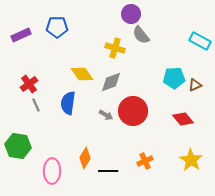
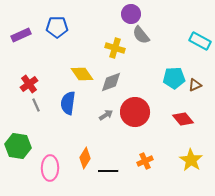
red circle: moved 2 px right, 1 px down
gray arrow: rotated 64 degrees counterclockwise
pink ellipse: moved 2 px left, 3 px up
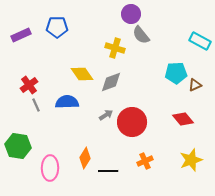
cyan pentagon: moved 2 px right, 5 px up
red cross: moved 1 px down
blue semicircle: moved 1 px left, 1 px up; rotated 80 degrees clockwise
red circle: moved 3 px left, 10 px down
yellow star: rotated 20 degrees clockwise
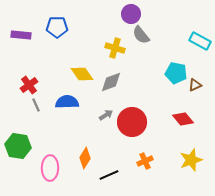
purple rectangle: rotated 30 degrees clockwise
cyan pentagon: rotated 15 degrees clockwise
black line: moved 1 px right, 4 px down; rotated 24 degrees counterclockwise
